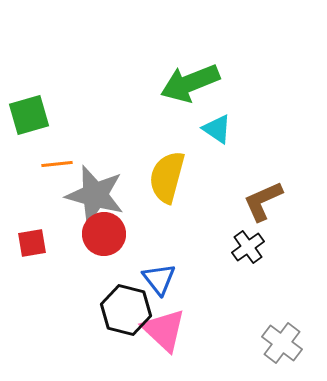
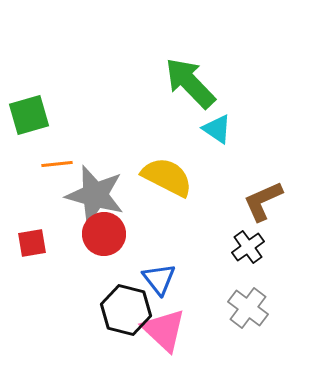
green arrow: rotated 68 degrees clockwise
yellow semicircle: rotated 102 degrees clockwise
gray cross: moved 34 px left, 35 px up
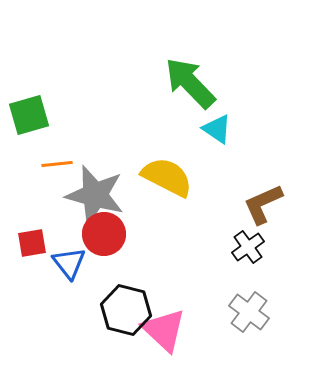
brown L-shape: moved 3 px down
blue triangle: moved 90 px left, 16 px up
gray cross: moved 1 px right, 4 px down
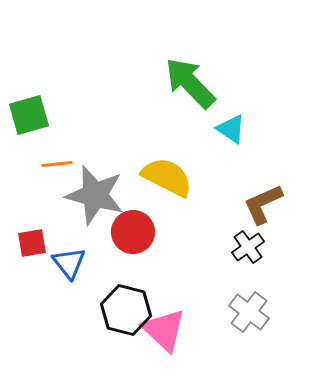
cyan triangle: moved 14 px right
red circle: moved 29 px right, 2 px up
